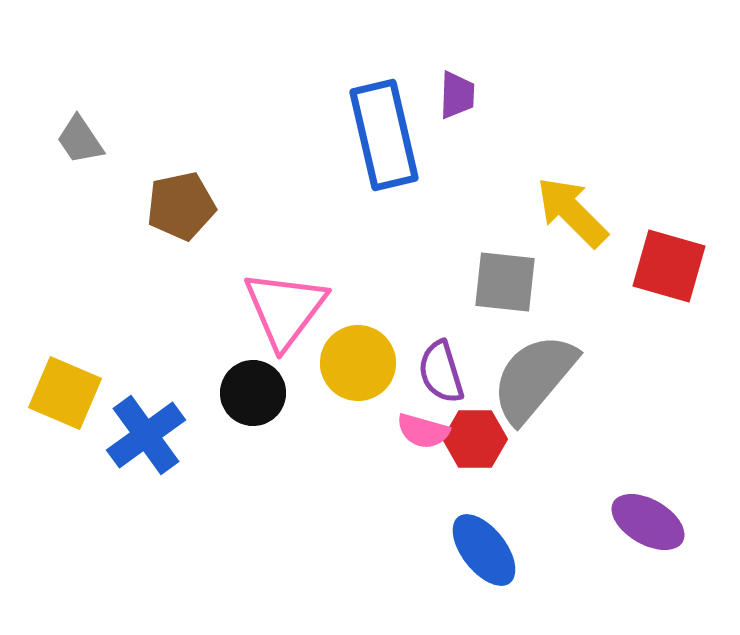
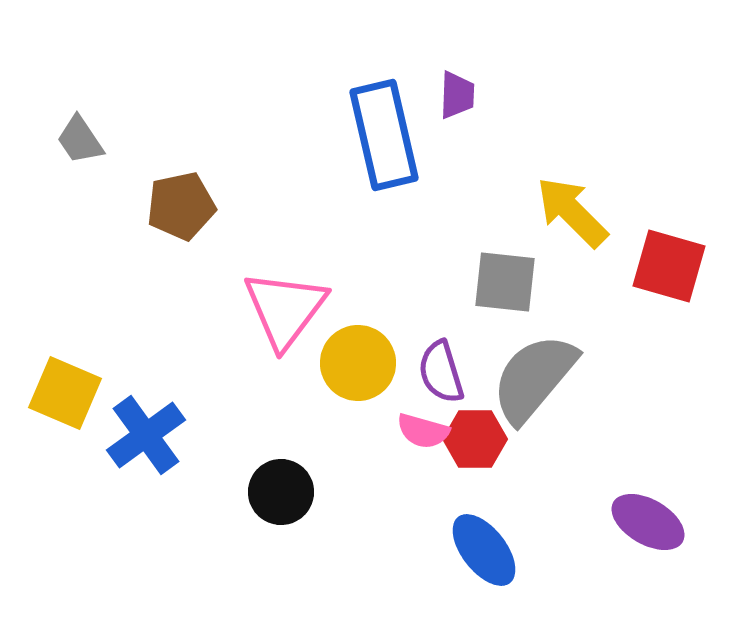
black circle: moved 28 px right, 99 px down
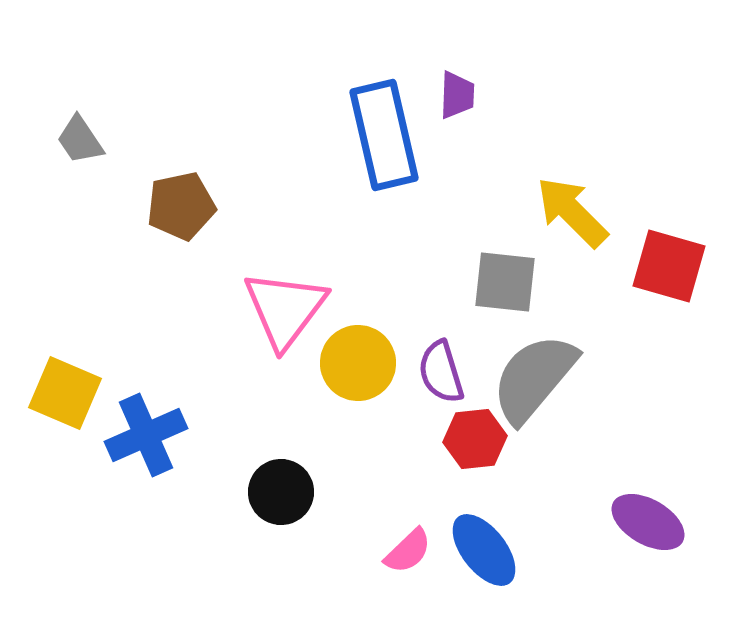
pink semicircle: moved 15 px left, 120 px down; rotated 60 degrees counterclockwise
blue cross: rotated 12 degrees clockwise
red hexagon: rotated 6 degrees counterclockwise
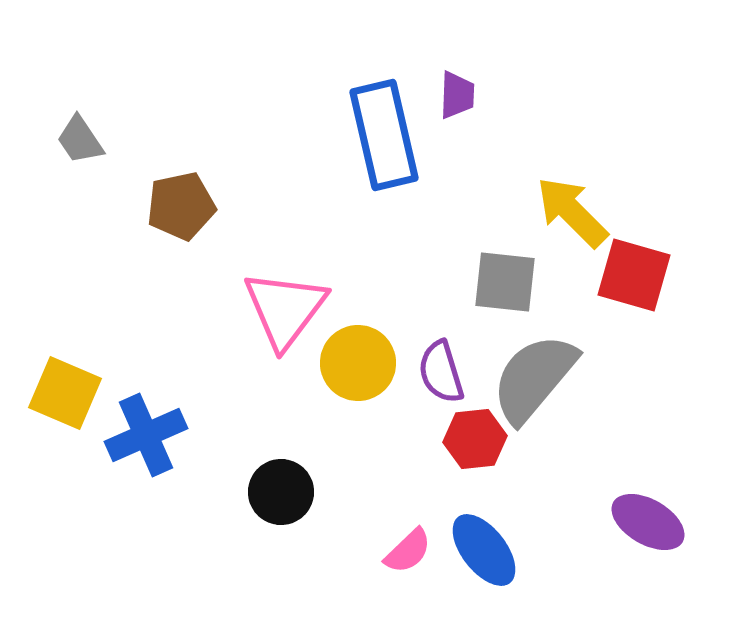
red square: moved 35 px left, 9 px down
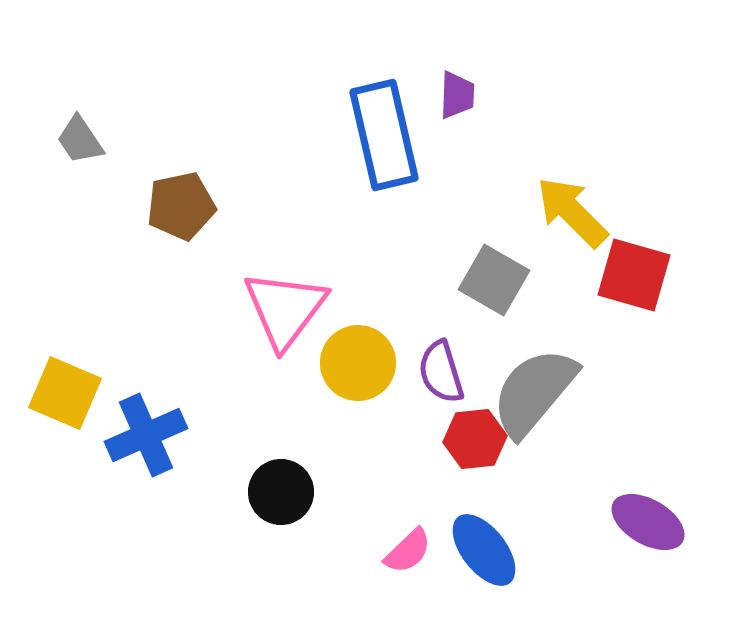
gray square: moved 11 px left, 2 px up; rotated 24 degrees clockwise
gray semicircle: moved 14 px down
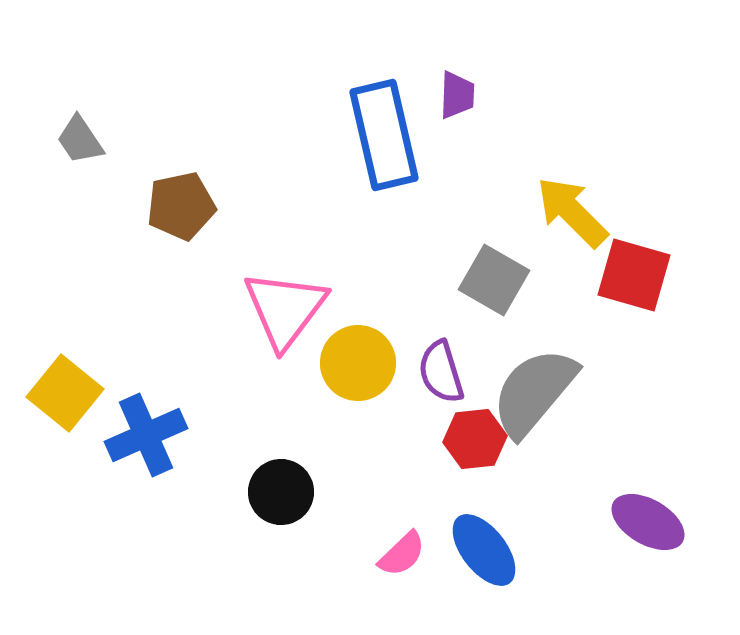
yellow square: rotated 16 degrees clockwise
pink semicircle: moved 6 px left, 3 px down
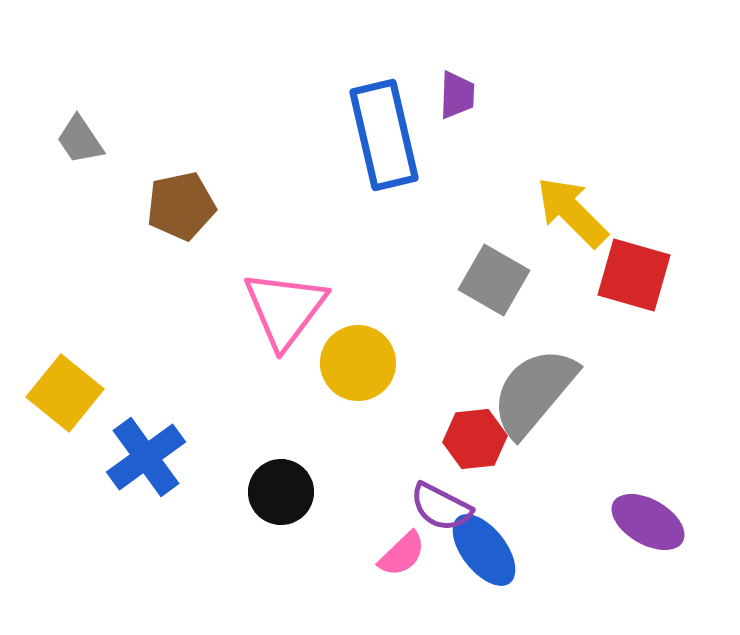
purple semicircle: moved 135 px down; rotated 46 degrees counterclockwise
blue cross: moved 22 px down; rotated 12 degrees counterclockwise
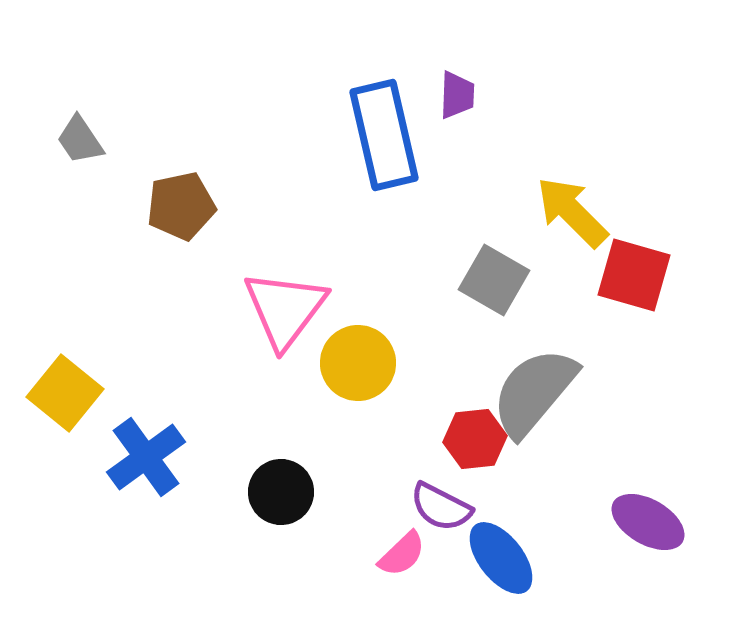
blue ellipse: moved 17 px right, 8 px down
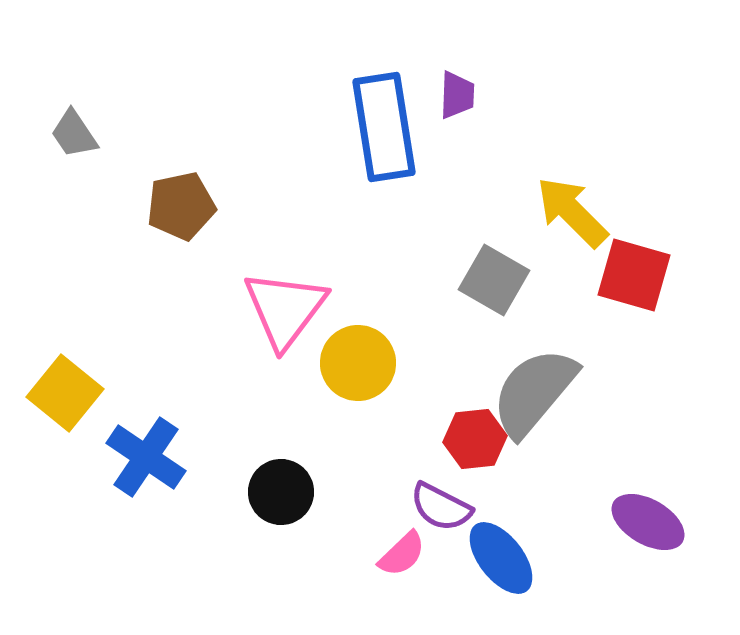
blue rectangle: moved 8 px up; rotated 4 degrees clockwise
gray trapezoid: moved 6 px left, 6 px up
blue cross: rotated 20 degrees counterclockwise
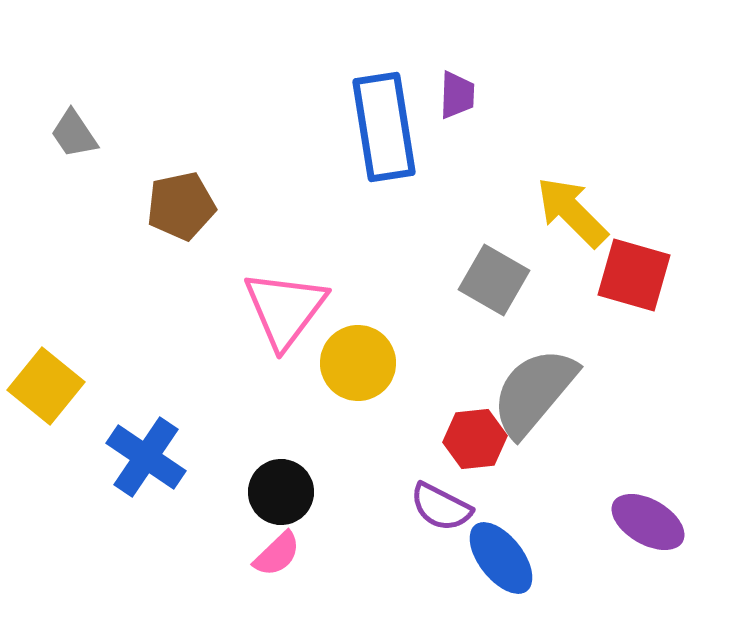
yellow square: moved 19 px left, 7 px up
pink semicircle: moved 125 px left
